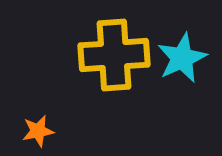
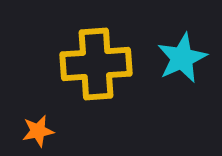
yellow cross: moved 18 px left, 9 px down
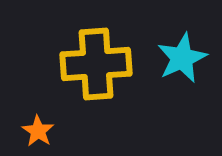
orange star: rotated 28 degrees counterclockwise
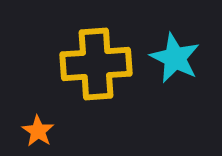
cyan star: moved 7 px left; rotated 21 degrees counterclockwise
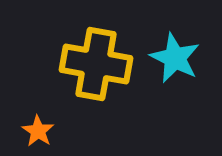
yellow cross: rotated 14 degrees clockwise
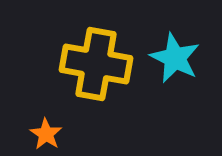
orange star: moved 8 px right, 3 px down
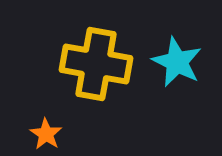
cyan star: moved 2 px right, 4 px down
